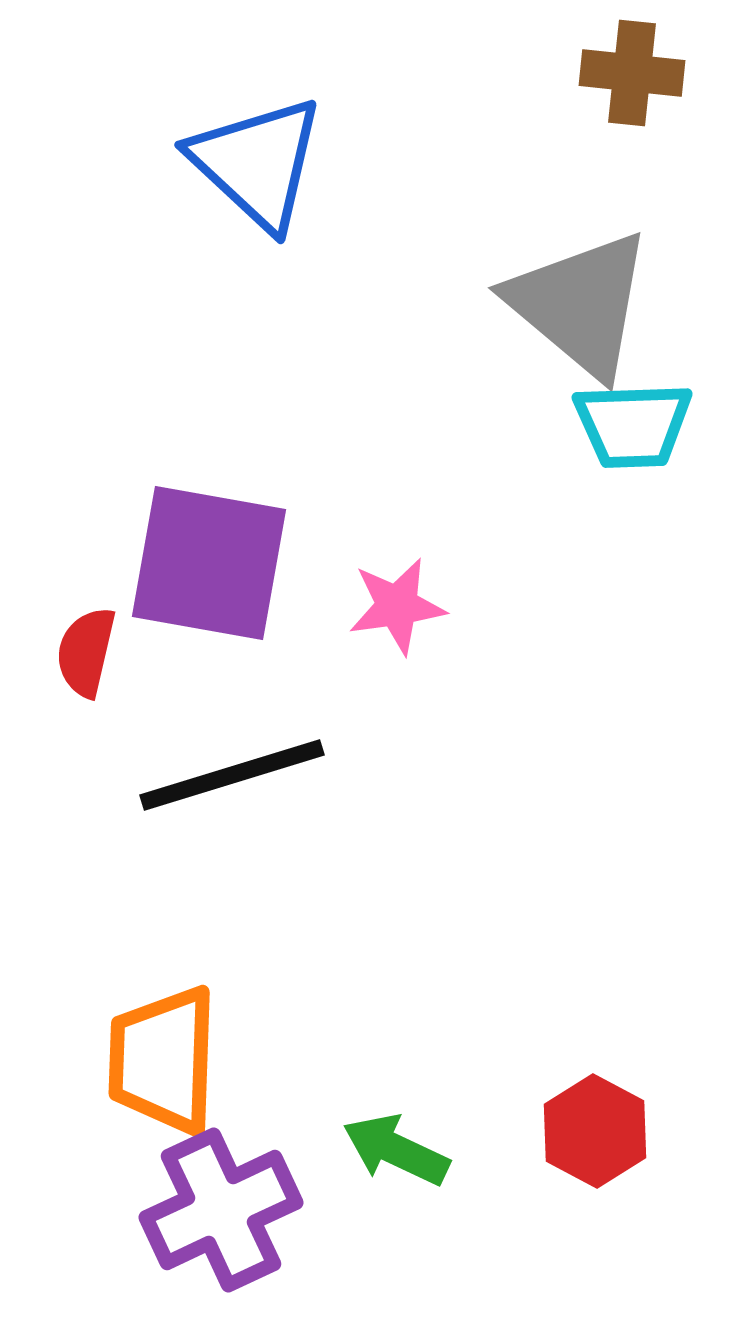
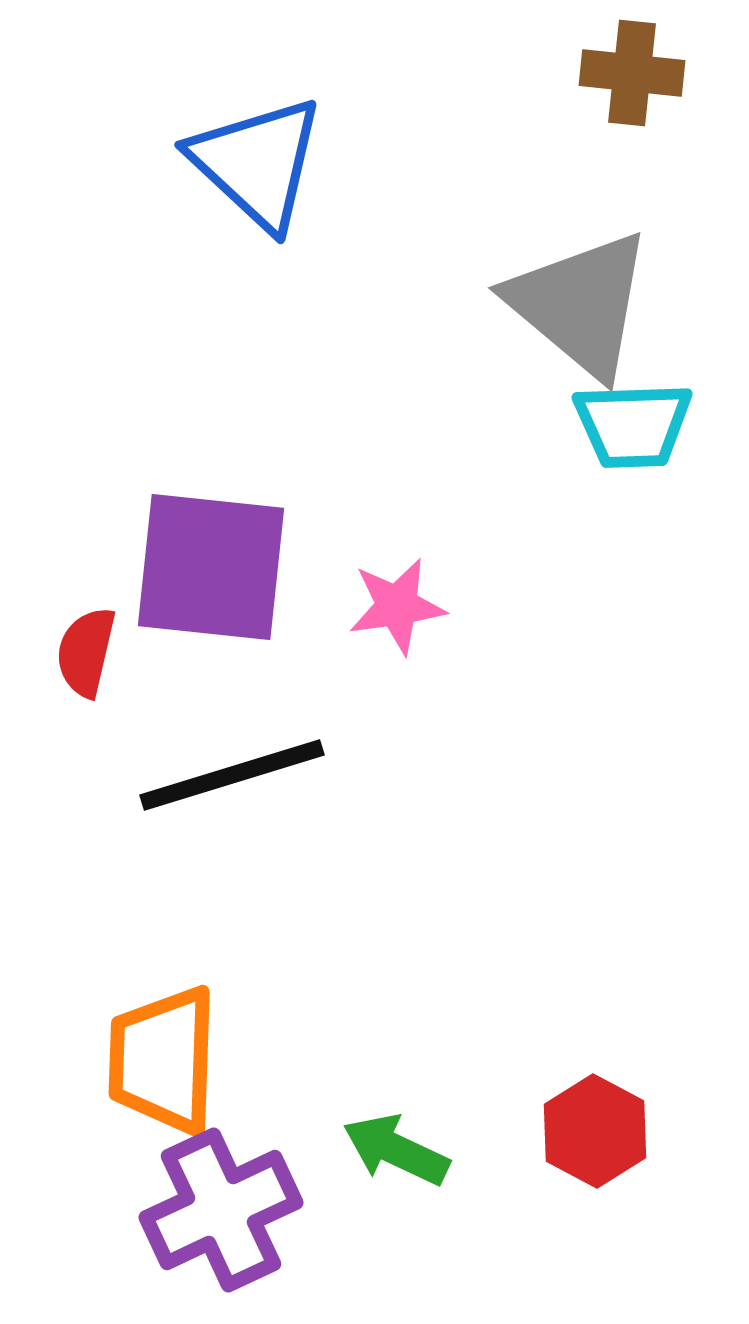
purple square: moved 2 px right, 4 px down; rotated 4 degrees counterclockwise
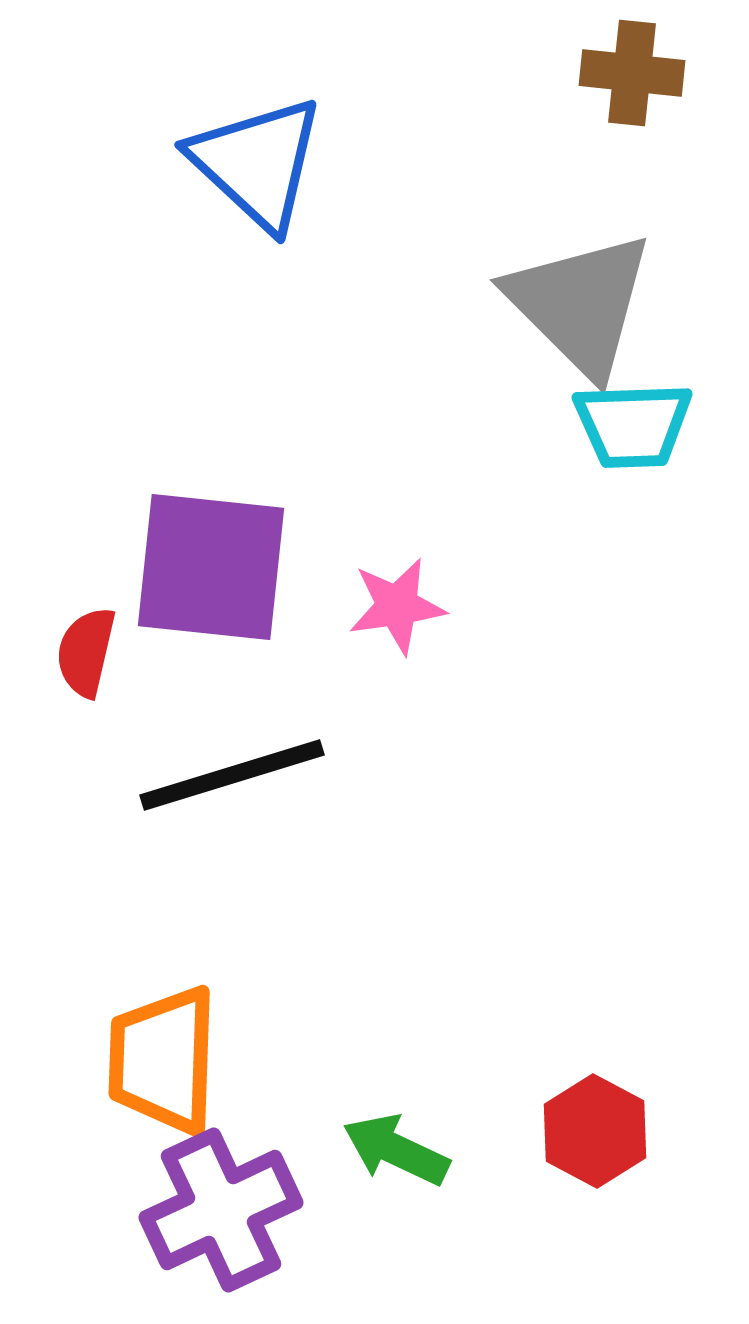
gray triangle: rotated 5 degrees clockwise
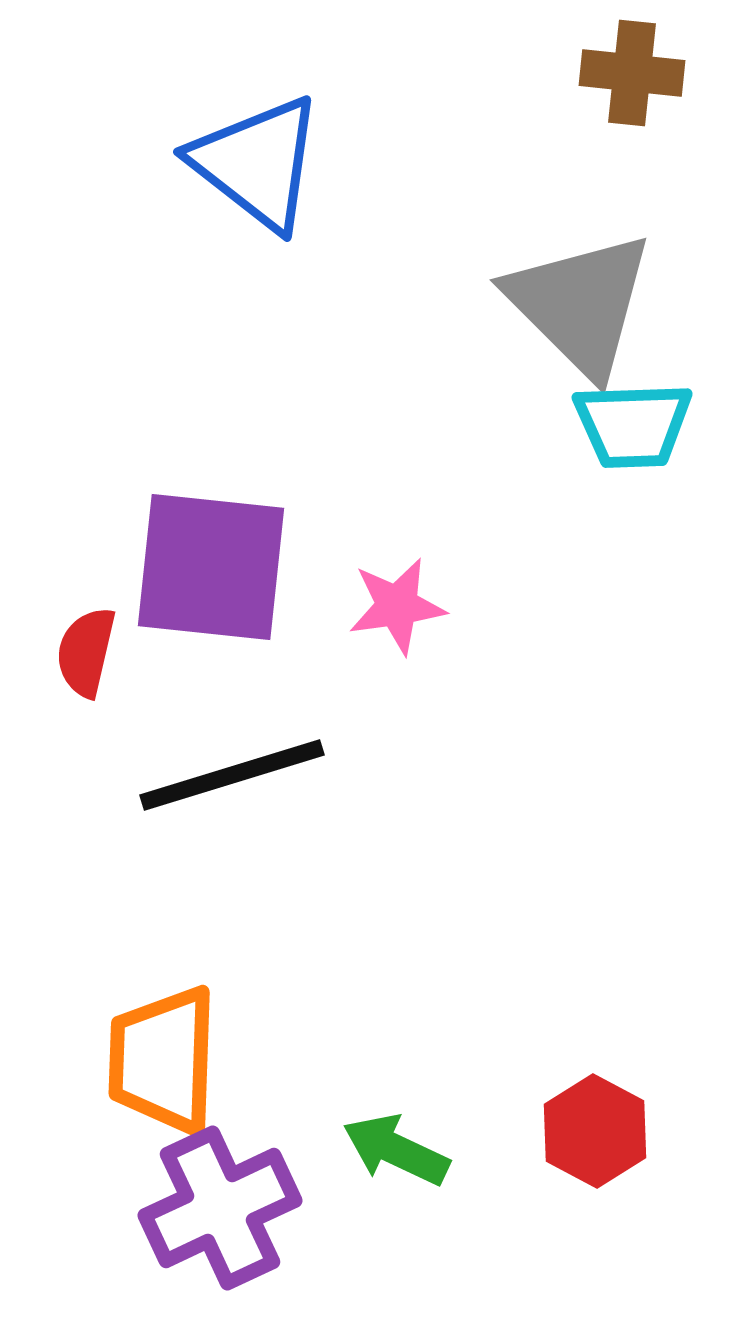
blue triangle: rotated 5 degrees counterclockwise
purple cross: moved 1 px left, 2 px up
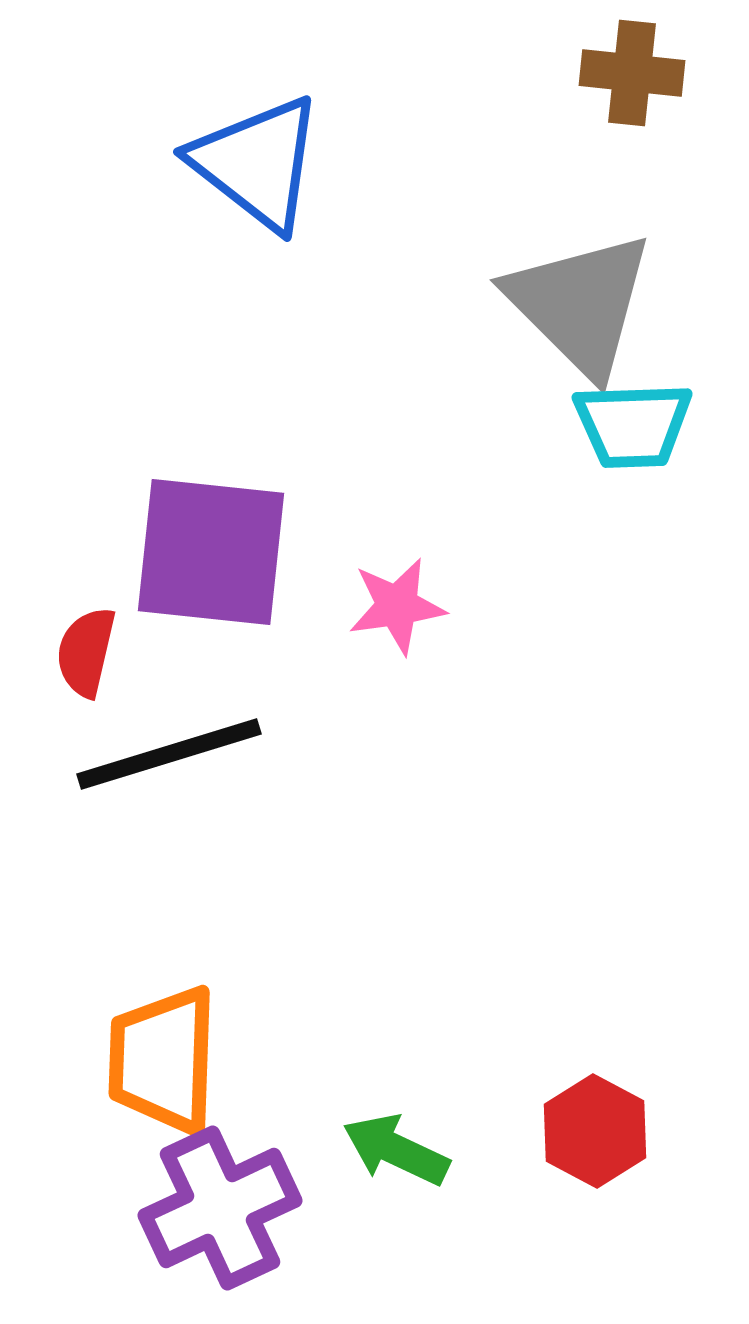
purple square: moved 15 px up
black line: moved 63 px left, 21 px up
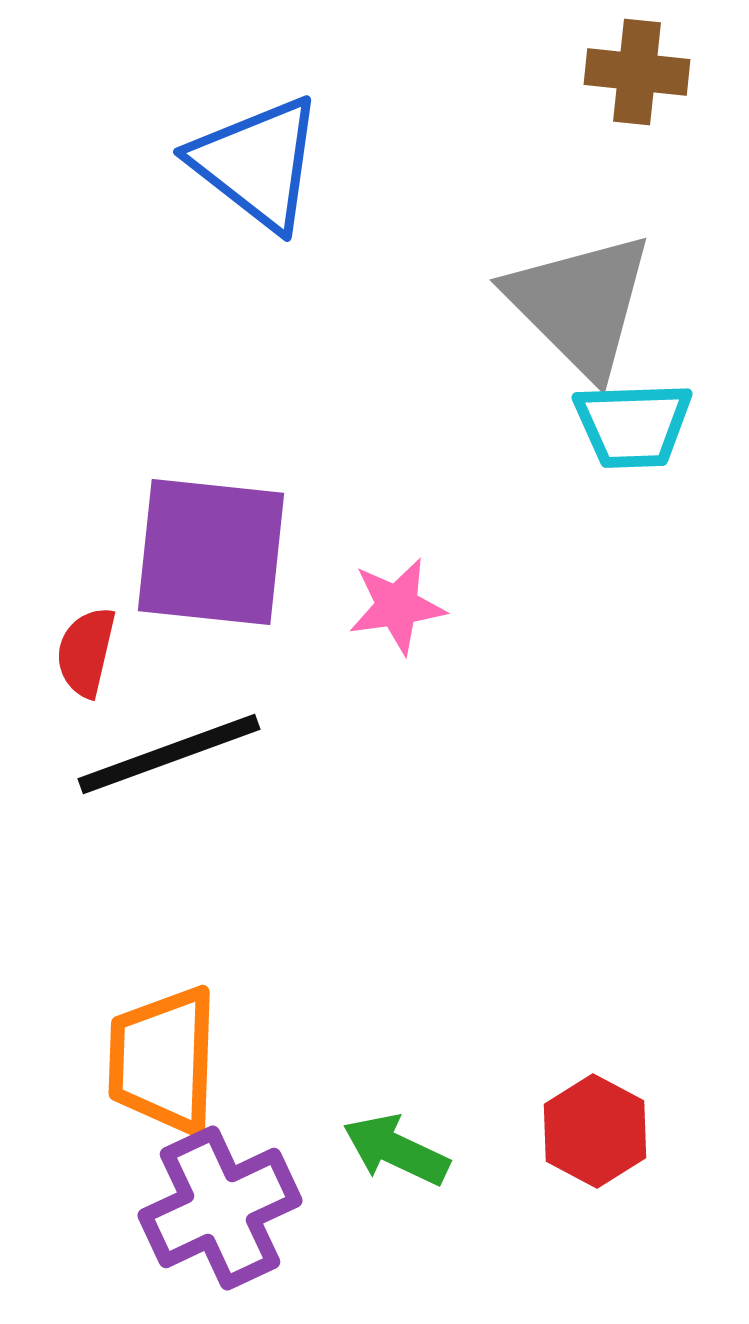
brown cross: moved 5 px right, 1 px up
black line: rotated 3 degrees counterclockwise
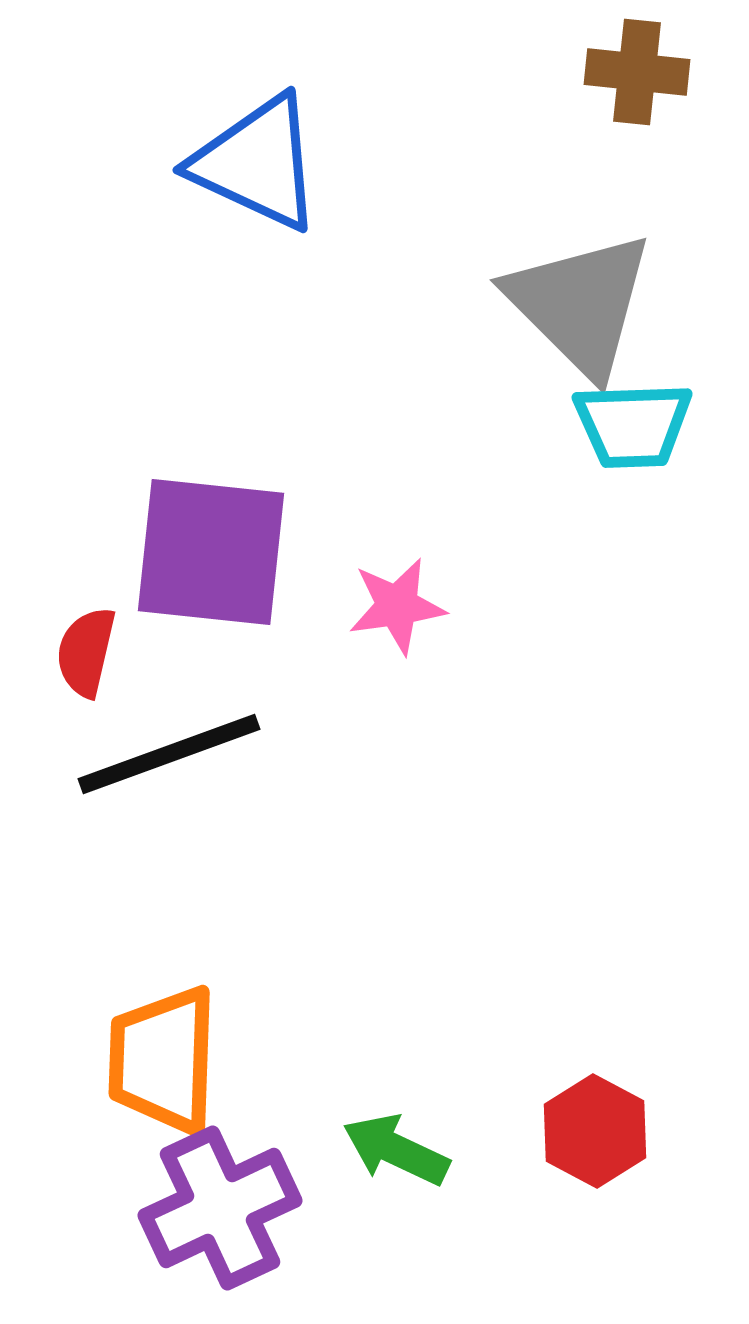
blue triangle: rotated 13 degrees counterclockwise
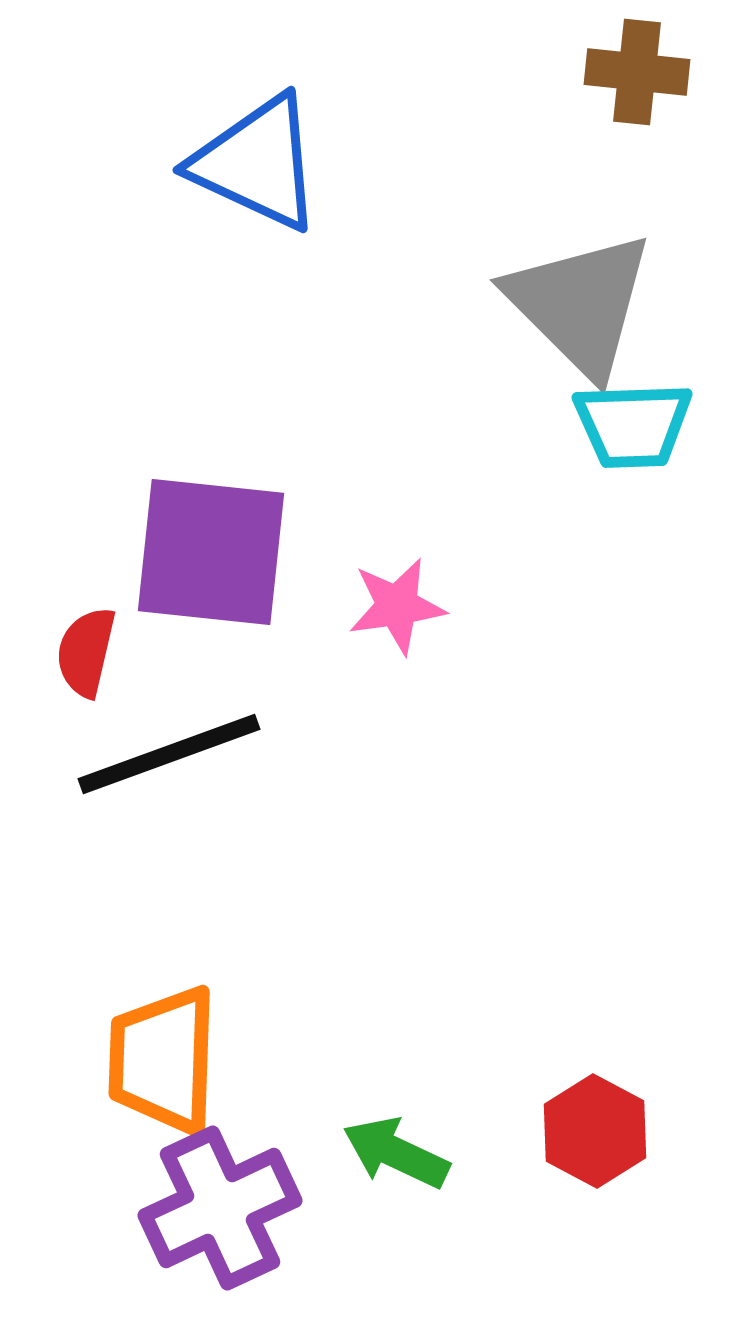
green arrow: moved 3 px down
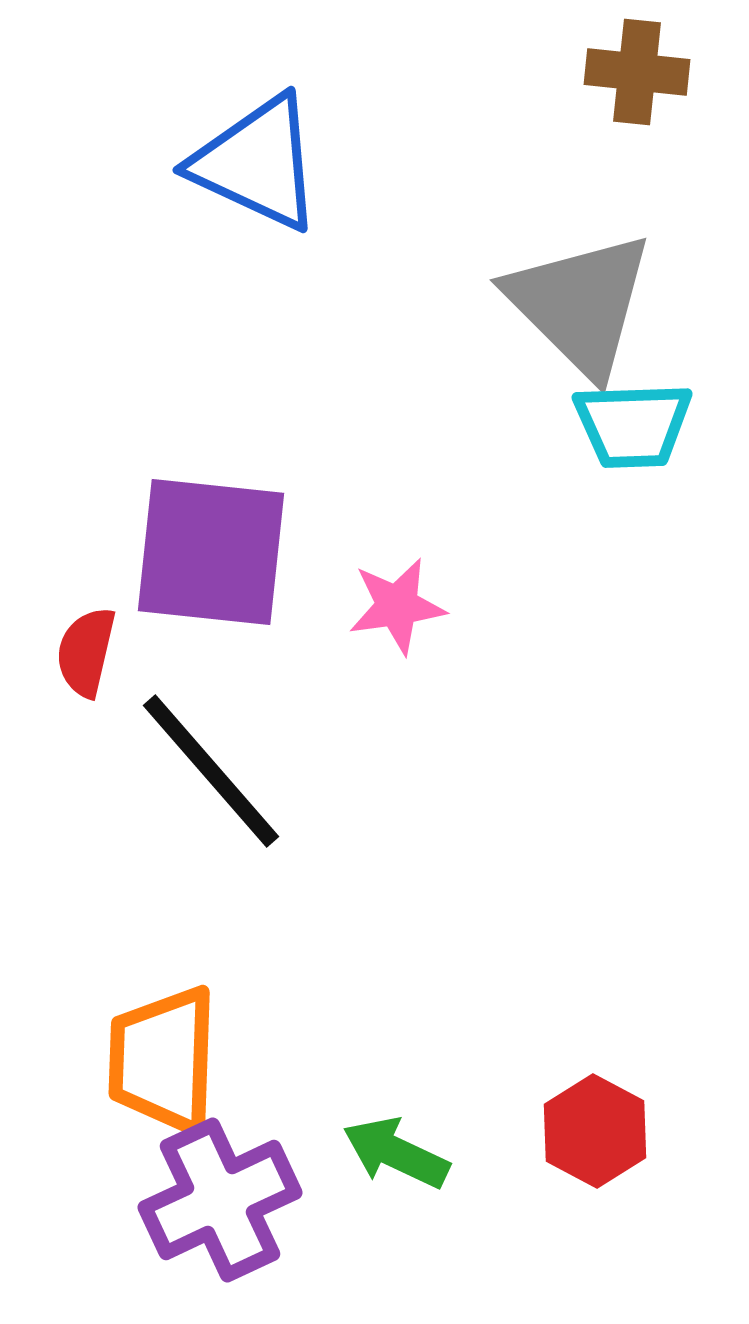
black line: moved 42 px right, 17 px down; rotated 69 degrees clockwise
purple cross: moved 8 px up
